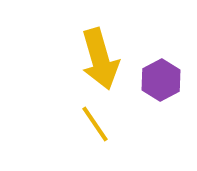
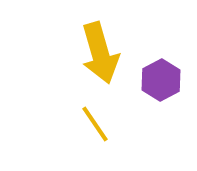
yellow arrow: moved 6 px up
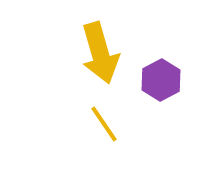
yellow line: moved 9 px right
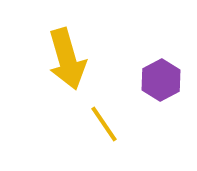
yellow arrow: moved 33 px left, 6 px down
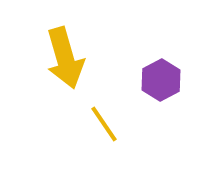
yellow arrow: moved 2 px left, 1 px up
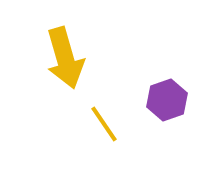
purple hexagon: moved 6 px right, 20 px down; rotated 9 degrees clockwise
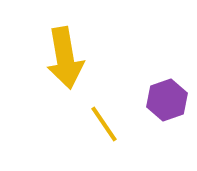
yellow arrow: rotated 6 degrees clockwise
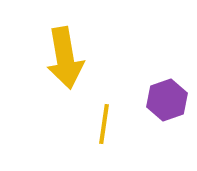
yellow line: rotated 42 degrees clockwise
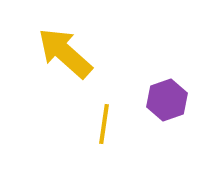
yellow arrow: moved 5 px up; rotated 142 degrees clockwise
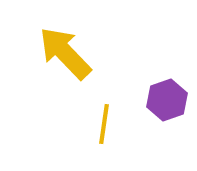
yellow arrow: rotated 4 degrees clockwise
